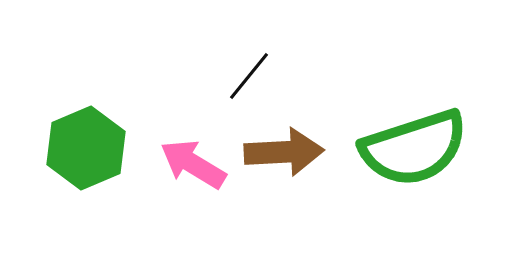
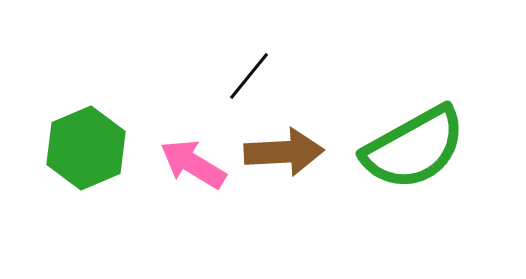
green semicircle: rotated 11 degrees counterclockwise
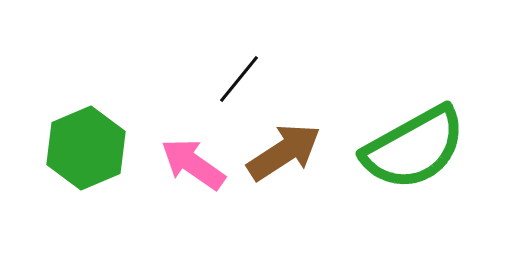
black line: moved 10 px left, 3 px down
brown arrow: rotated 30 degrees counterclockwise
pink arrow: rotated 4 degrees clockwise
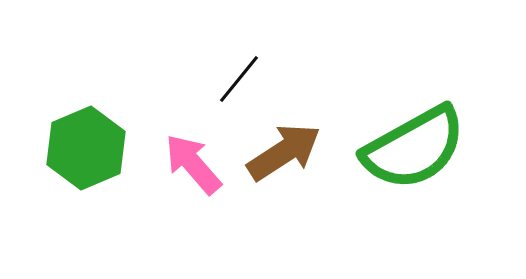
pink arrow: rotated 14 degrees clockwise
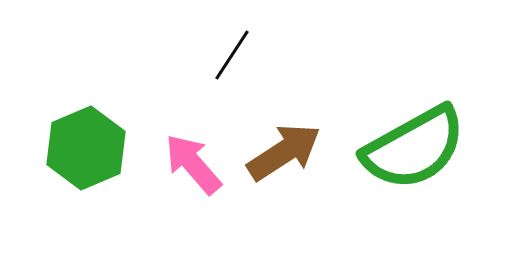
black line: moved 7 px left, 24 px up; rotated 6 degrees counterclockwise
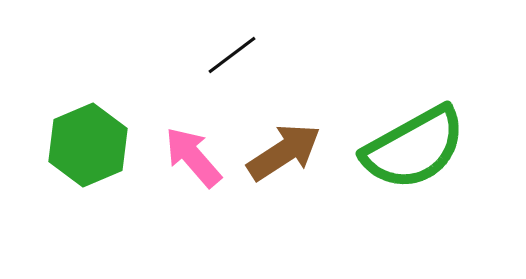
black line: rotated 20 degrees clockwise
green hexagon: moved 2 px right, 3 px up
pink arrow: moved 7 px up
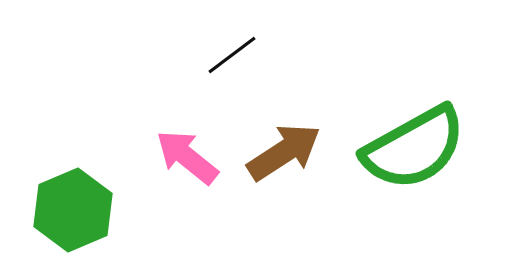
green hexagon: moved 15 px left, 65 px down
pink arrow: moved 6 px left; rotated 10 degrees counterclockwise
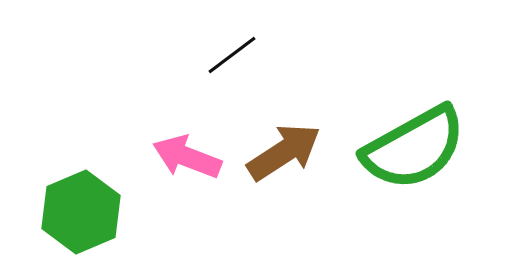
pink arrow: rotated 18 degrees counterclockwise
green hexagon: moved 8 px right, 2 px down
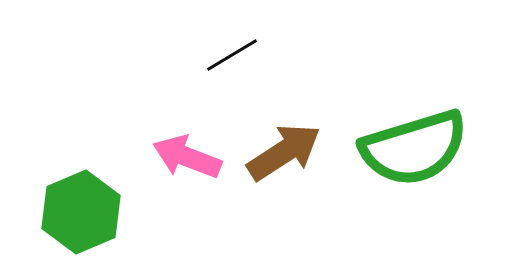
black line: rotated 6 degrees clockwise
green semicircle: rotated 12 degrees clockwise
